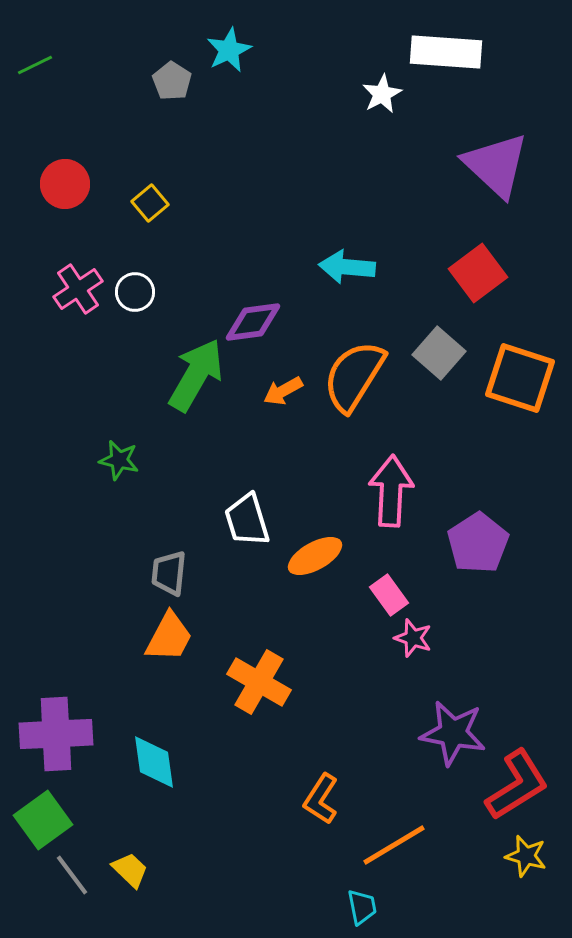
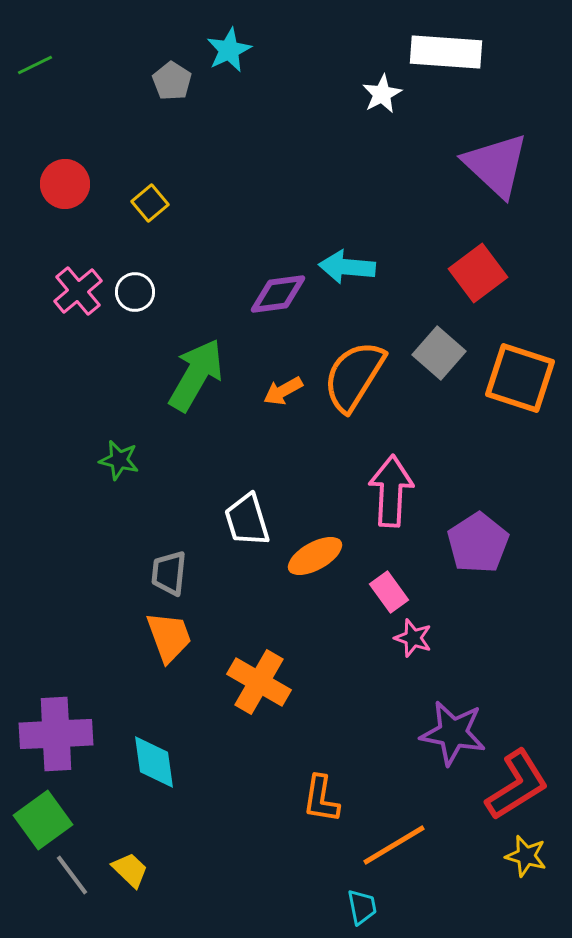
pink cross: moved 2 px down; rotated 6 degrees counterclockwise
purple diamond: moved 25 px right, 28 px up
pink rectangle: moved 3 px up
orange trapezoid: rotated 48 degrees counterclockwise
orange L-shape: rotated 24 degrees counterclockwise
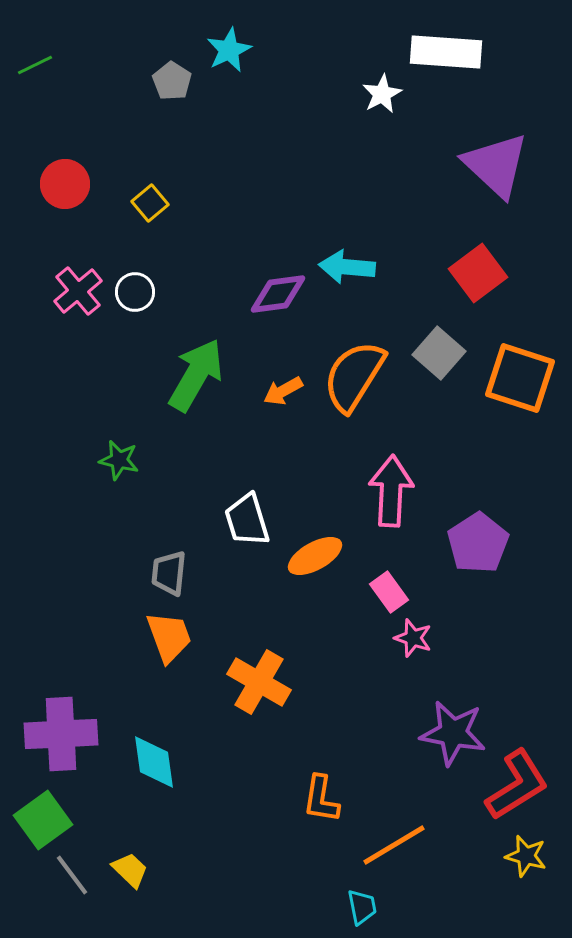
purple cross: moved 5 px right
